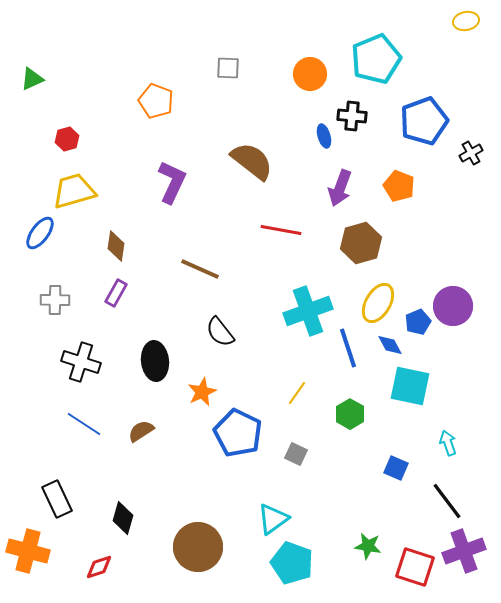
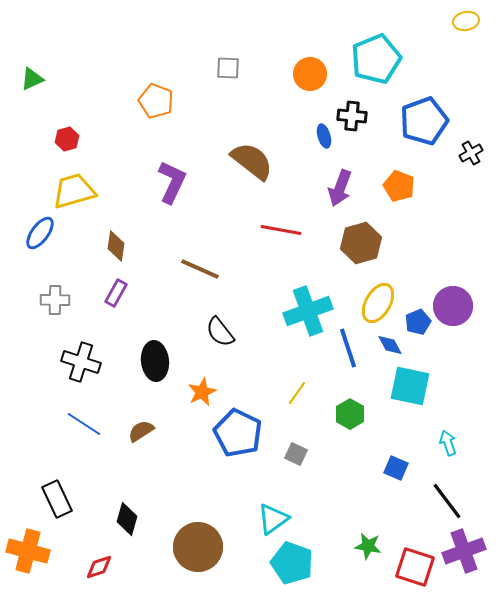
black diamond at (123, 518): moved 4 px right, 1 px down
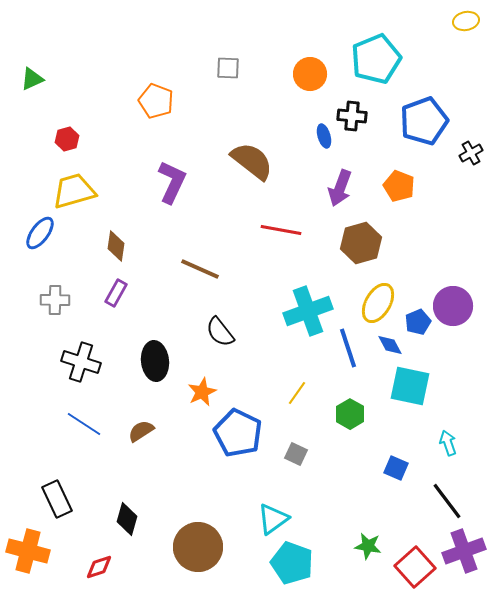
red square at (415, 567): rotated 30 degrees clockwise
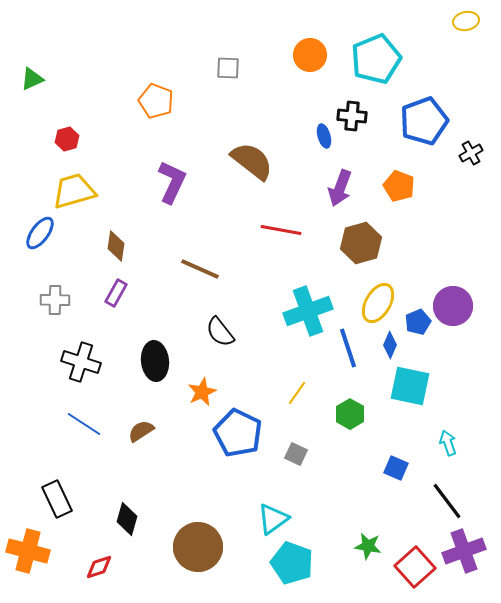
orange circle at (310, 74): moved 19 px up
blue diamond at (390, 345): rotated 52 degrees clockwise
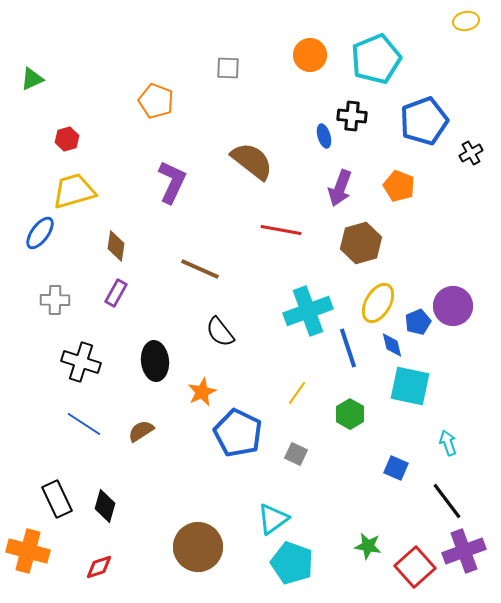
blue diamond at (390, 345): moved 2 px right; rotated 36 degrees counterclockwise
black diamond at (127, 519): moved 22 px left, 13 px up
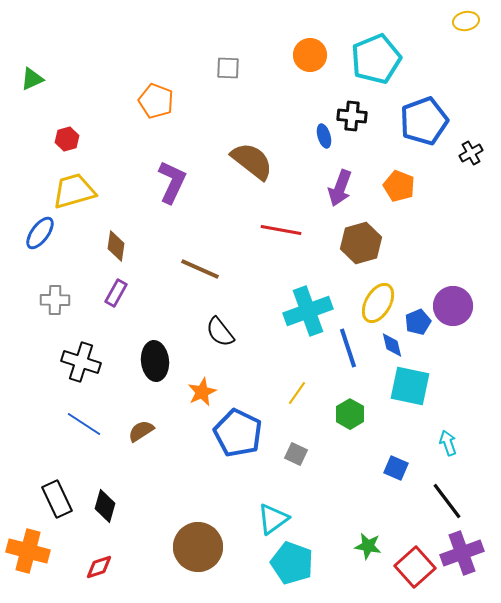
purple cross at (464, 551): moved 2 px left, 2 px down
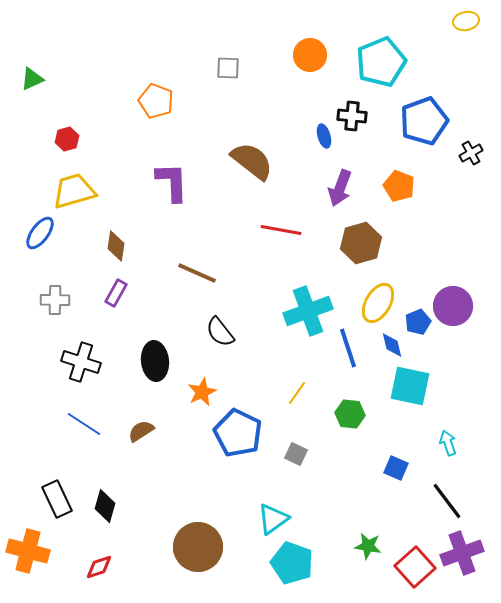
cyan pentagon at (376, 59): moved 5 px right, 3 px down
purple L-shape at (172, 182): rotated 27 degrees counterclockwise
brown line at (200, 269): moved 3 px left, 4 px down
green hexagon at (350, 414): rotated 24 degrees counterclockwise
